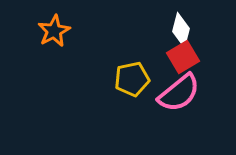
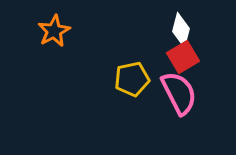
pink semicircle: rotated 78 degrees counterclockwise
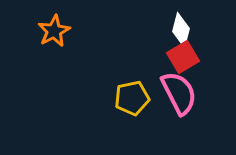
yellow pentagon: moved 19 px down
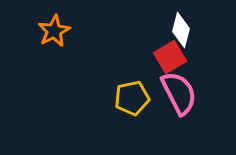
red square: moved 13 px left
